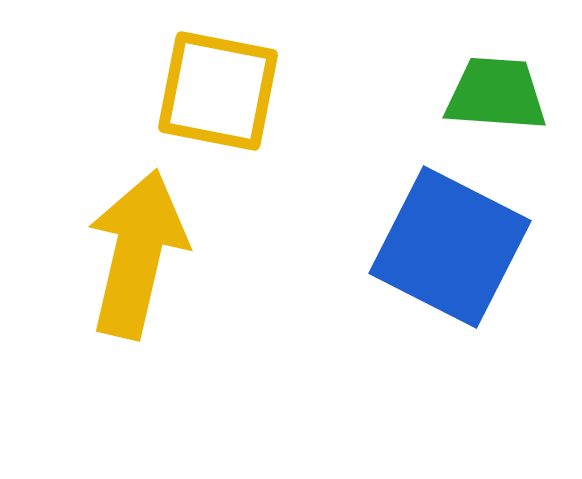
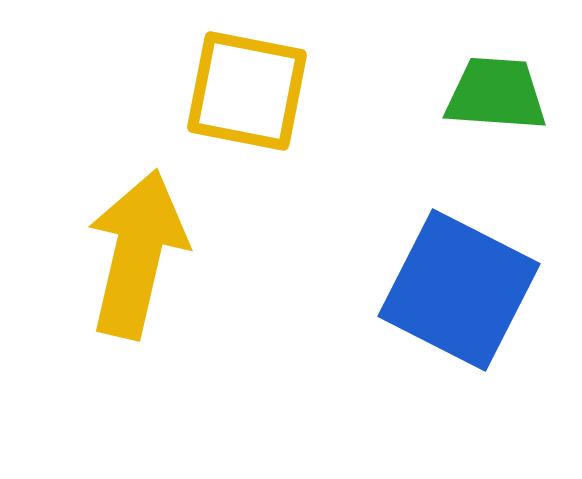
yellow square: moved 29 px right
blue square: moved 9 px right, 43 px down
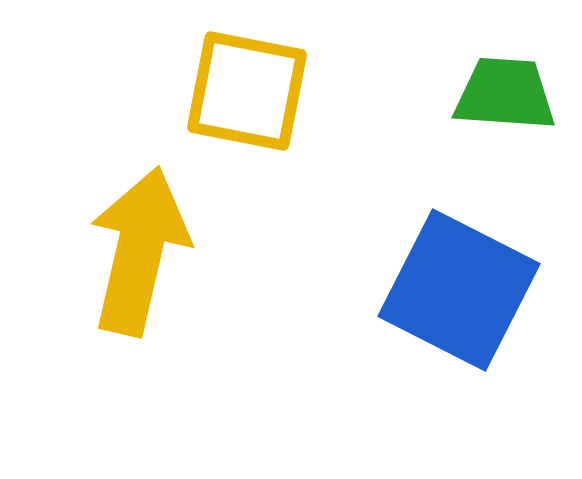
green trapezoid: moved 9 px right
yellow arrow: moved 2 px right, 3 px up
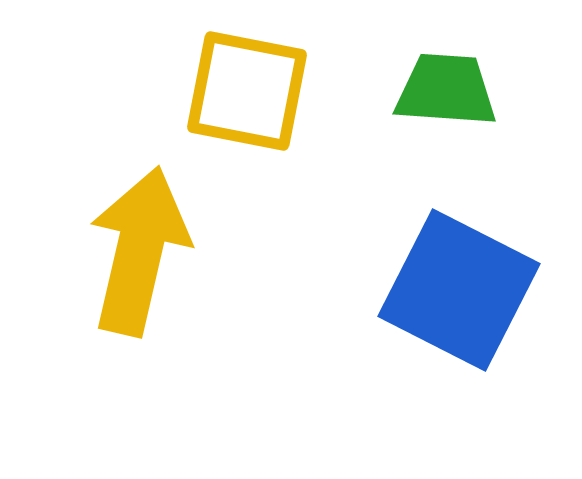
green trapezoid: moved 59 px left, 4 px up
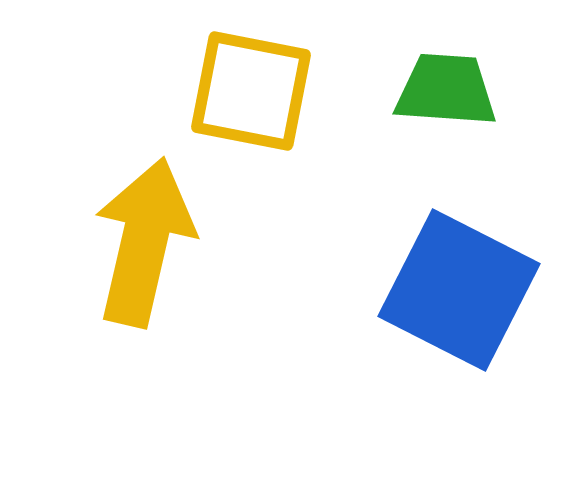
yellow square: moved 4 px right
yellow arrow: moved 5 px right, 9 px up
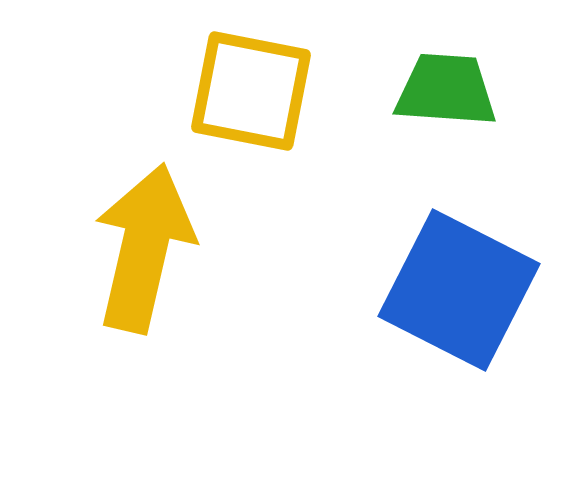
yellow arrow: moved 6 px down
